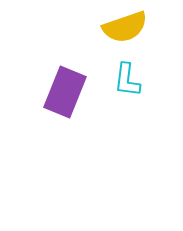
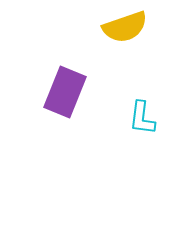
cyan L-shape: moved 15 px right, 38 px down
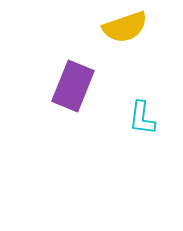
purple rectangle: moved 8 px right, 6 px up
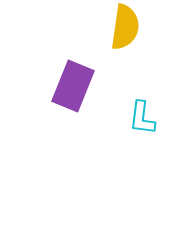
yellow semicircle: rotated 63 degrees counterclockwise
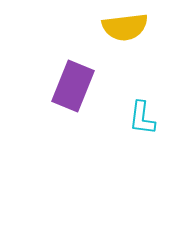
yellow semicircle: rotated 75 degrees clockwise
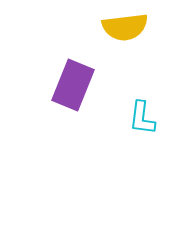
purple rectangle: moved 1 px up
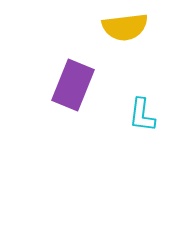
cyan L-shape: moved 3 px up
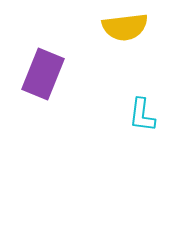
purple rectangle: moved 30 px left, 11 px up
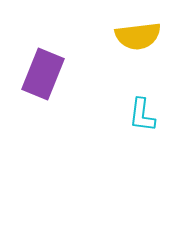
yellow semicircle: moved 13 px right, 9 px down
